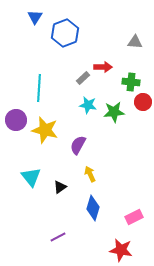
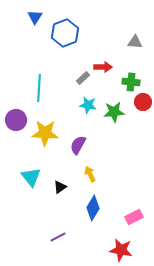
yellow star: moved 3 px down; rotated 12 degrees counterclockwise
blue diamond: rotated 15 degrees clockwise
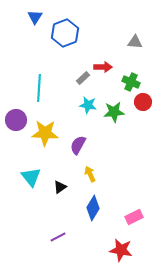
green cross: rotated 18 degrees clockwise
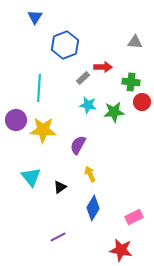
blue hexagon: moved 12 px down
green cross: rotated 18 degrees counterclockwise
red circle: moved 1 px left
yellow star: moved 2 px left, 3 px up
